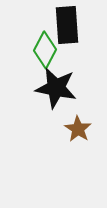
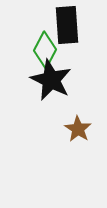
black star: moved 5 px left, 8 px up; rotated 15 degrees clockwise
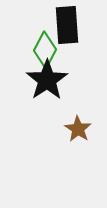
black star: moved 4 px left; rotated 12 degrees clockwise
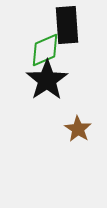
green diamond: rotated 39 degrees clockwise
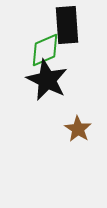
black star: rotated 12 degrees counterclockwise
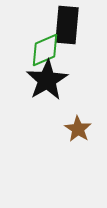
black rectangle: rotated 9 degrees clockwise
black star: rotated 15 degrees clockwise
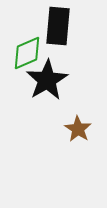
black rectangle: moved 9 px left, 1 px down
green diamond: moved 18 px left, 3 px down
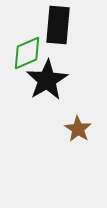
black rectangle: moved 1 px up
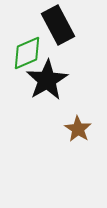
black rectangle: rotated 33 degrees counterclockwise
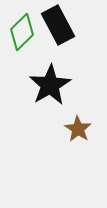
green diamond: moved 5 px left, 21 px up; rotated 21 degrees counterclockwise
black star: moved 3 px right, 5 px down
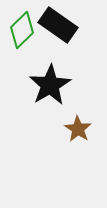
black rectangle: rotated 27 degrees counterclockwise
green diamond: moved 2 px up
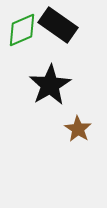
green diamond: rotated 21 degrees clockwise
